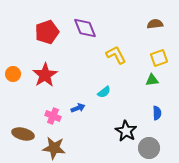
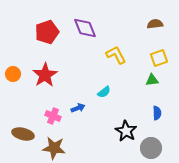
gray circle: moved 2 px right
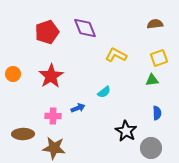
yellow L-shape: rotated 35 degrees counterclockwise
red star: moved 6 px right, 1 px down
pink cross: rotated 21 degrees counterclockwise
brown ellipse: rotated 15 degrees counterclockwise
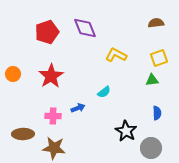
brown semicircle: moved 1 px right, 1 px up
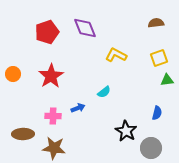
green triangle: moved 15 px right
blue semicircle: rotated 16 degrees clockwise
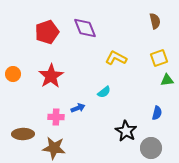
brown semicircle: moved 1 px left, 2 px up; rotated 84 degrees clockwise
yellow L-shape: moved 3 px down
pink cross: moved 3 px right, 1 px down
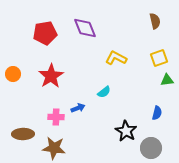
red pentagon: moved 2 px left, 1 px down; rotated 10 degrees clockwise
